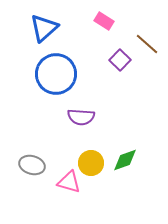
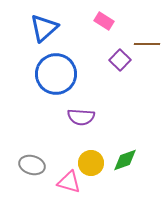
brown line: rotated 40 degrees counterclockwise
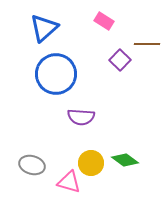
green diamond: rotated 56 degrees clockwise
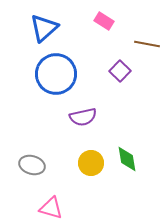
brown line: rotated 10 degrees clockwise
purple square: moved 11 px down
purple semicircle: moved 2 px right; rotated 16 degrees counterclockwise
green diamond: moved 2 px right, 1 px up; rotated 44 degrees clockwise
pink triangle: moved 18 px left, 26 px down
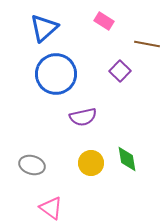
pink triangle: rotated 20 degrees clockwise
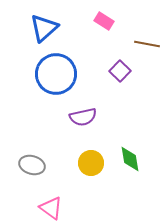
green diamond: moved 3 px right
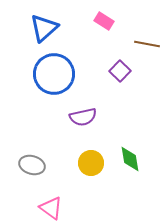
blue circle: moved 2 px left
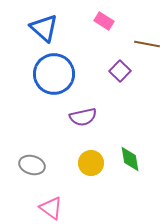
blue triangle: rotated 36 degrees counterclockwise
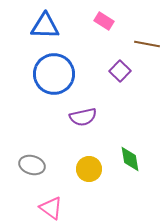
blue triangle: moved 1 px right, 2 px up; rotated 40 degrees counterclockwise
yellow circle: moved 2 px left, 6 px down
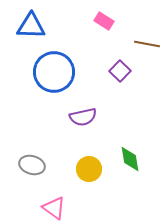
blue triangle: moved 14 px left
blue circle: moved 2 px up
pink triangle: moved 3 px right
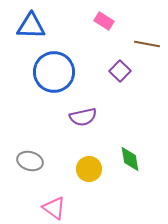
gray ellipse: moved 2 px left, 4 px up
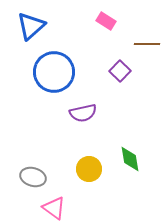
pink rectangle: moved 2 px right
blue triangle: rotated 44 degrees counterclockwise
brown line: rotated 10 degrees counterclockwise
purple semicircle: moved 4 px up
gray ellipse: moved 3 px right, 16 px down
